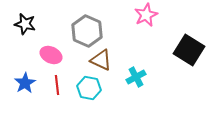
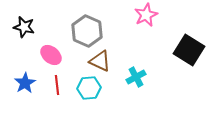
black star: moved 1 px left, 3 px down
pink ellipse: rotated 15 degrees clockwise
brown triangle: moved 1 px left, 1 px down
cyan hexagon: rotated 15 degrees counterclockwise
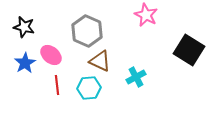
pink star: rotated 20 degrees counterclockwise
blue star: moved 20 px up
